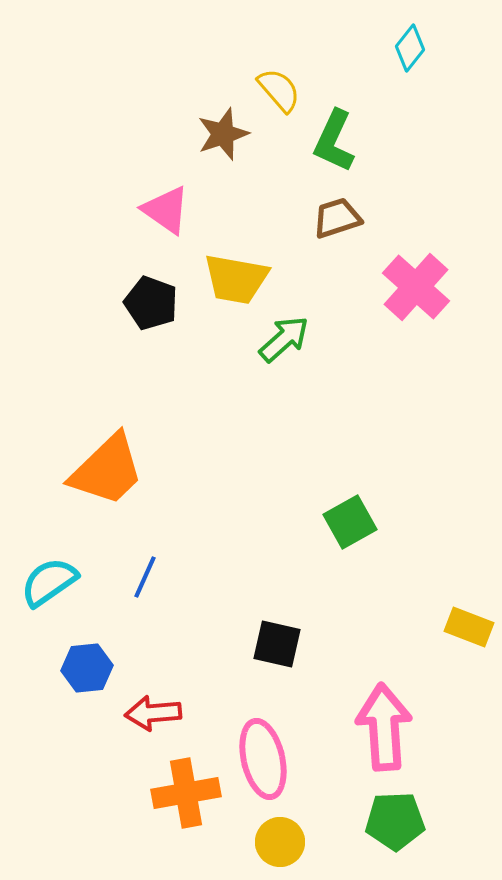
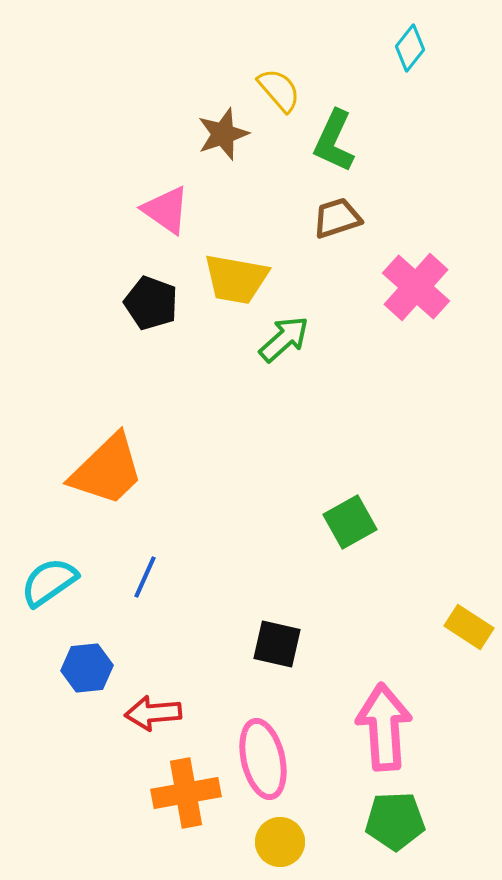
yellow rectangle: rotated 12 degrees clockwise
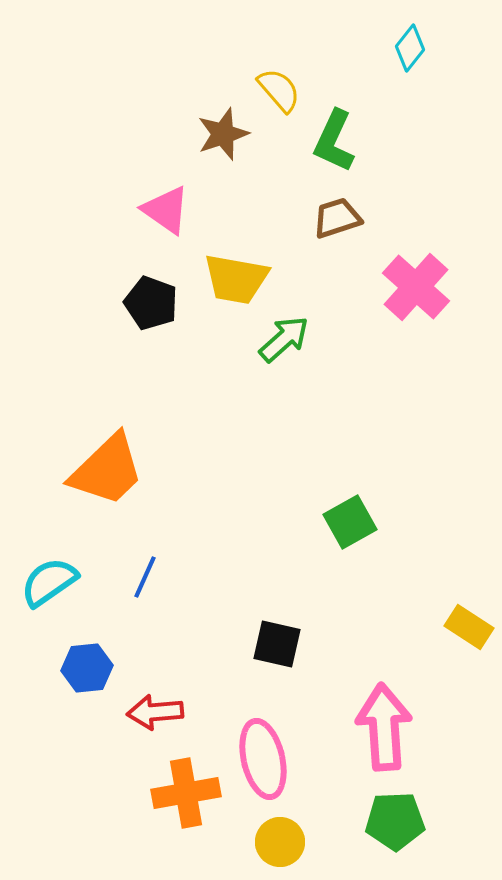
red arrow: moved 2 px right, 1 px up
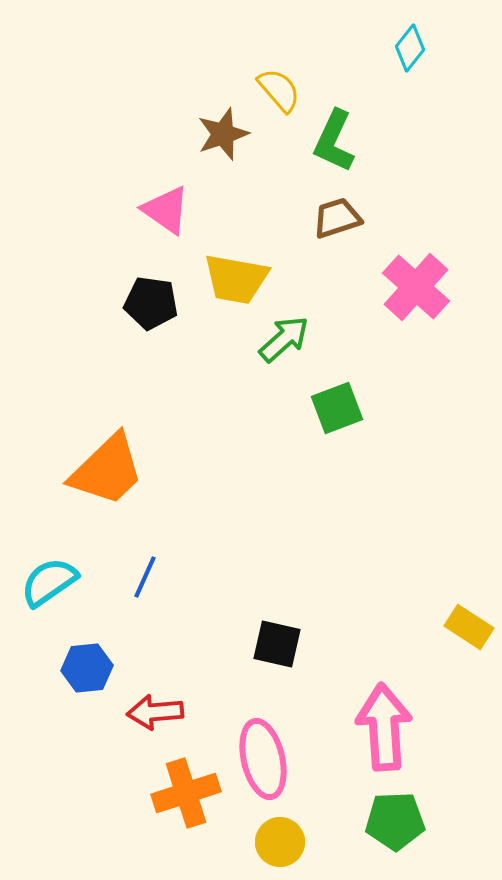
black pentagon: rotated 12 degrees counterclockwise
green square: moved 13 px left, 114 px up; rotated 8 degrees clockwise
orange cross: rotated 8 degrees counterclockwise
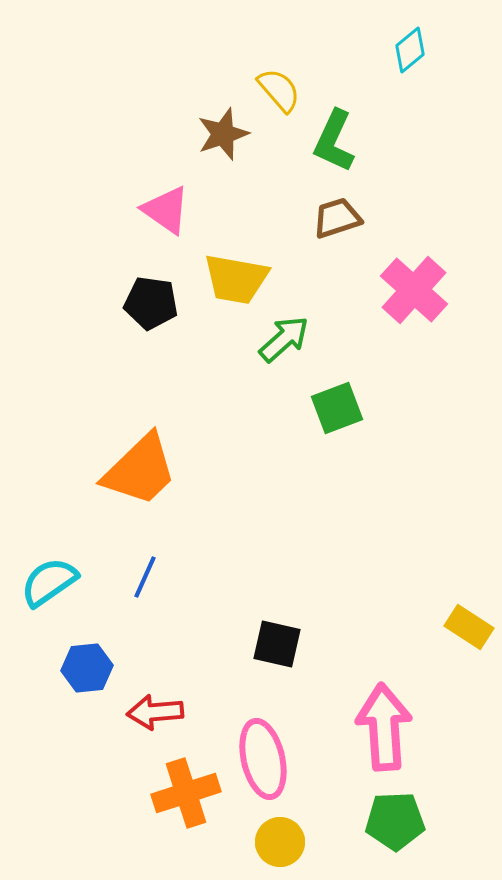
cyan diamond: moved 2 px down; rotated 12 degrees clockwise
pink cross: moved 2 px left, 3 px down
orange trapezoid: moved 33 px right
